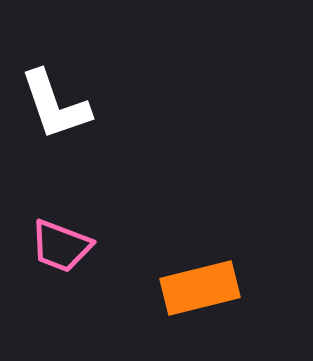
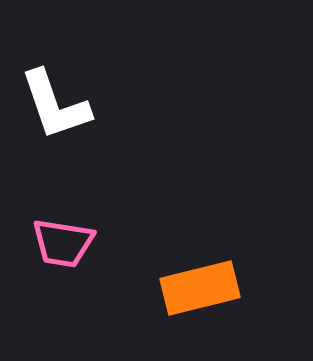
pink trapezoid: moved 2 px right, 3 px up; rotated 12 degrees counterclockwise
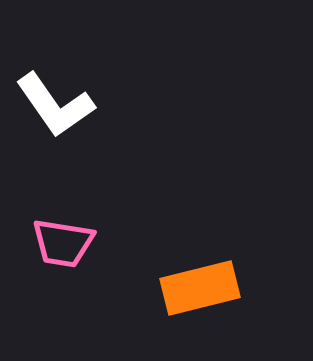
white L-shape: rotated 16 degrees counterclockwise
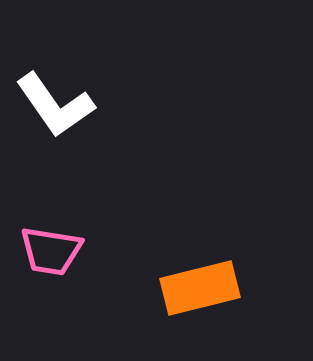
pink trapezoid: moved 12 px left, 8 px down
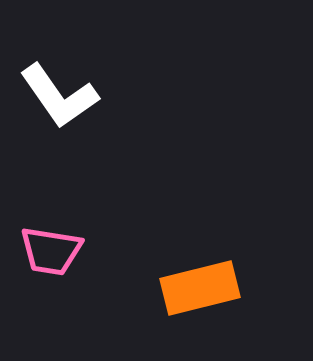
white L-shape: moved 4 px right, 9 px up
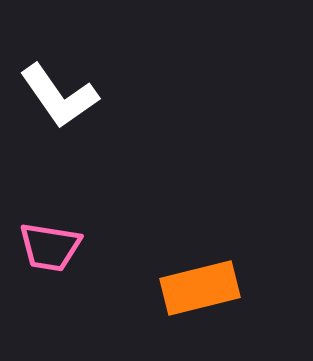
pink trapezoid: moved 1 px left, 4 px up
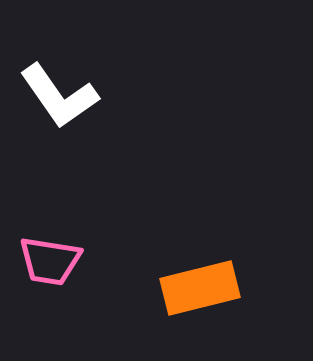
pink trapezoid: moved 14 px down
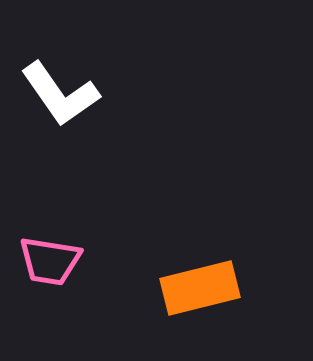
white L-shape: moved 1 px right, 2 px up
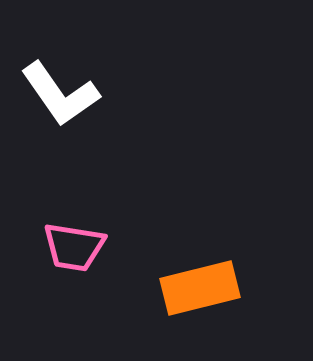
pink trapezoid: moved 24 px right, 14 px up
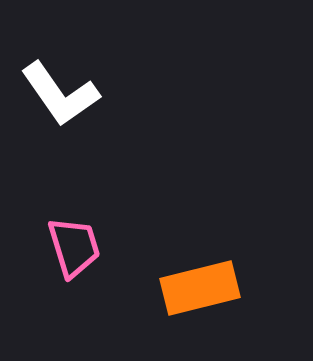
pink trapezoid: rotated 116 degrees counterclockwise
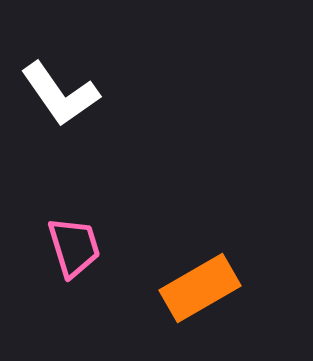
orange rectangle: rotated 16 degrees counterclockwise
